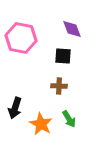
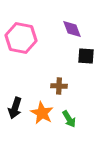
black square: moved 23 px right
orange star: moved 1 px right, 11 px up
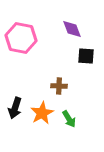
orange star: rotated 15 degrees clockwise
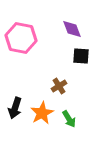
black square: moved 5 px left
brown cross: rotated 35 degrees counterclockwise
